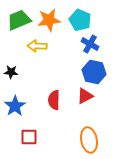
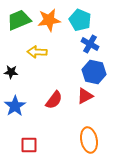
yellow arrow: moved 6 px down
red semicircle: rotated 144 degrees counterclockwise
red square: moved 8 px down
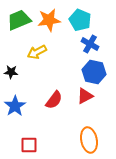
yellow arrow: rotated 30 degrees counterclockwise
